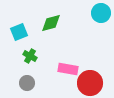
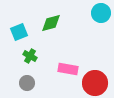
red circle: moved 5 px right
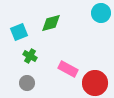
pink rectangle: rotated 18 degrees clockwise
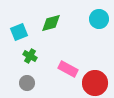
cyan circle: moved 2 px left, 6 px down
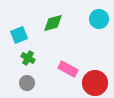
green diamond: moved 2 px right
cyan square: moved 3 px down
green cross: moved 2 px left, 2 px down
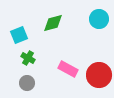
red circle: moved 4 px right, 8 px up
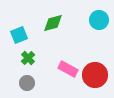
cyan circle: moved 1 px down
green cross: rotated 16 degrees clockwise
red circle: moved 4 px left
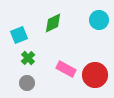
green diamond: rotated 10 degrees counterclockwise
pink rectangle: moved 2 px left
